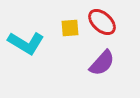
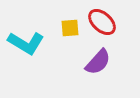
purple semicircle: moved 4 px left, 1 px up
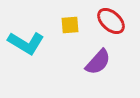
red ellipse: moved 9 px right, 1 px up
yellow square: moved 3 px up
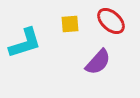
yellow square: moved 1 px up
cyan L-shape: moved 1 px left; rotated 48 degrees counterclockwise
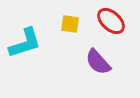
yellow square: rotated 12 degrees clockwise
purple semicircle: rotated 96 degrees clockwise
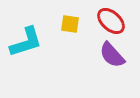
cyan L-shape: moved 1 px right, 1 px up
purple semicircle: moved 14 px right, 7 px up
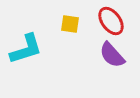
red ellipse: rotated 12 degrees clockwise
cyan L-shape: moved 7 px down
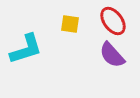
red ellipse: moved 2 px right
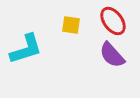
yellow square: moved 1 px right, 1 px down
